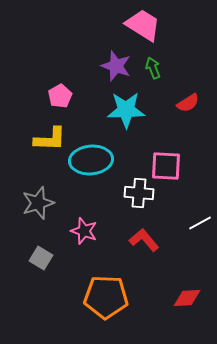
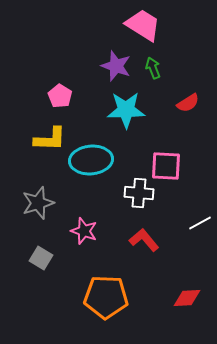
pink pentagon: rotated 10 degrees counterclockwise
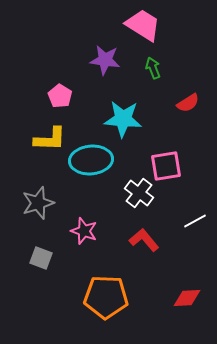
purple star: moved 11 px left, 6 px up; rotated 12 degrees counterclockwise
cyan star: moved 3 px left, 9 px down; rotated 6 degrees clockwise
pink square: rotated 12 degrees counterclockwise
white cross: rotated 32 degrees clockwise
white line: moved 5 px left, 2 px up
gray square: rotated 10 degrees counterclockwise
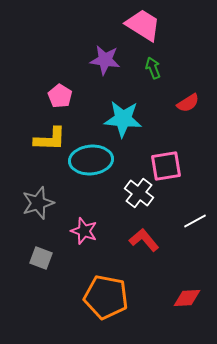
orange pentagon: rotated 9 degrees clockwise
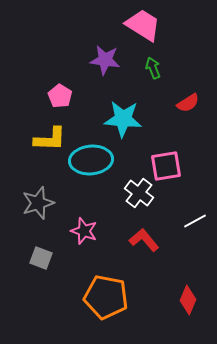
red diamond: moved 1 px right, 2 px down; rotated 64 degrees counterclockwise
